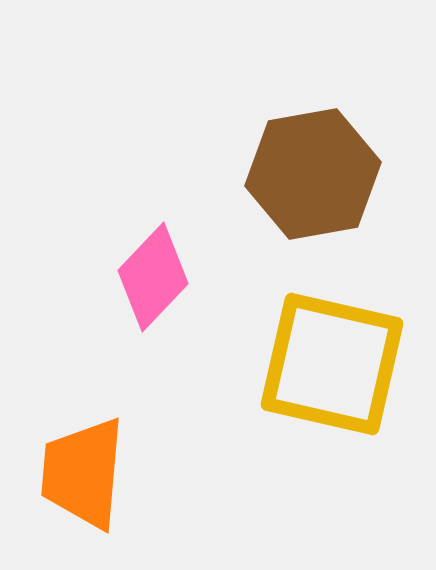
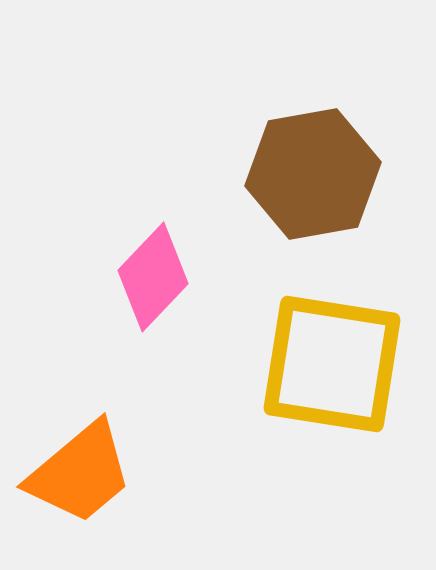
yellow square: rotated 4 degrees counterclockwise
orange trapezoid: moved 3 px left; rotated 135 degrees counterclockwise
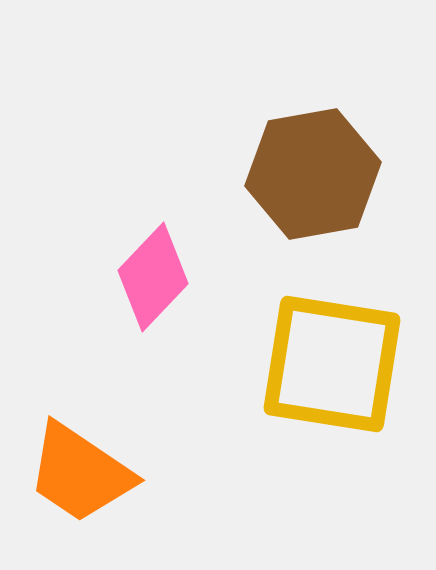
orange trapezoid: rotated 74 degrees clockwise
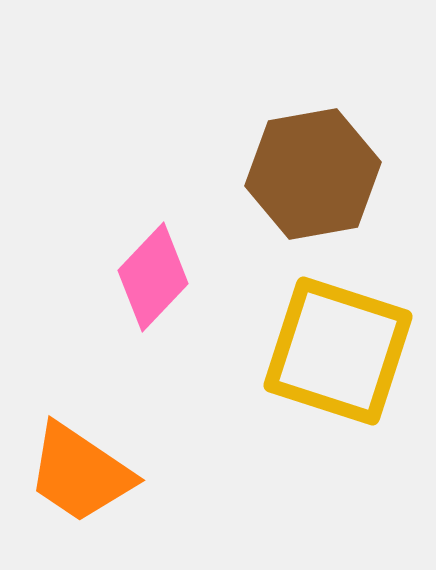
yellow square: moved 6 px right, 13 px up; rotated 9 degrees clockwise
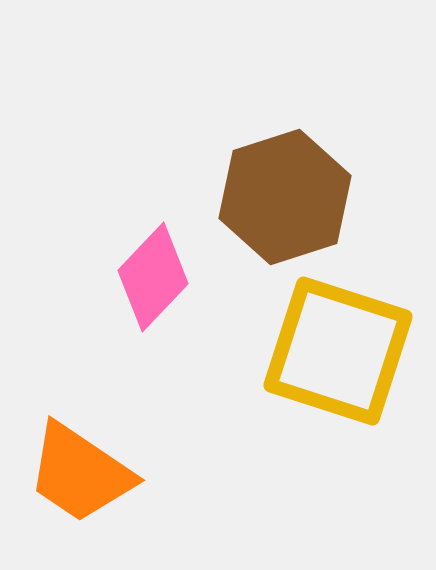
brown hexagon: moved 28 px left, 23 px down; rotated 8 degrees counterclockwise
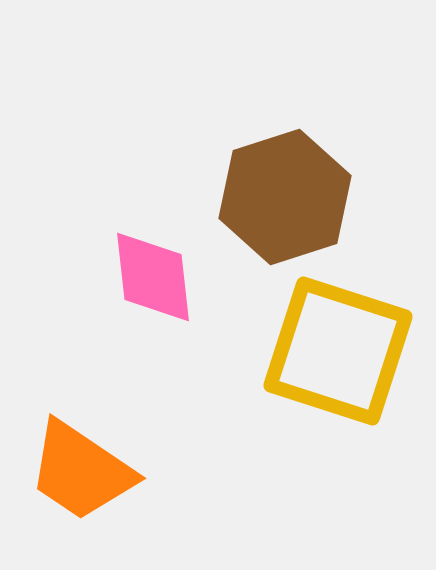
pink diamond: rotated 50 degrees counterclockwise
orange trapezoid: moved 1 px right, 2 px up
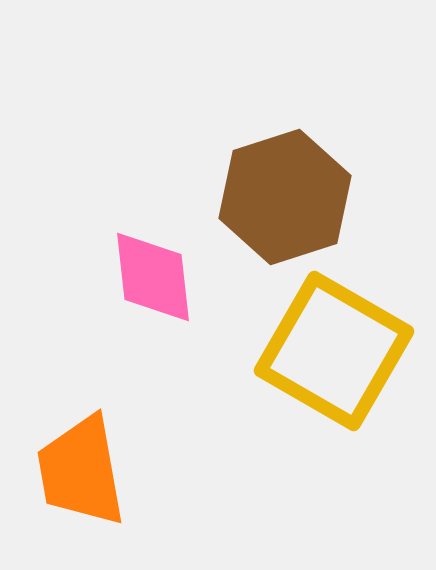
yellow square: moved 4 px left; rotated 12 degrees clockwise
orange trapezoid: rotated 46 degrees clockwise
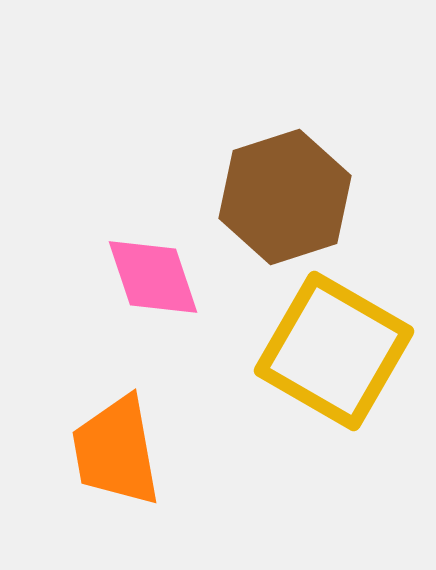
pink diamond: rotated 12 degrees counterclockwise
orange trapezoid: moved 35 px right, 20 px up
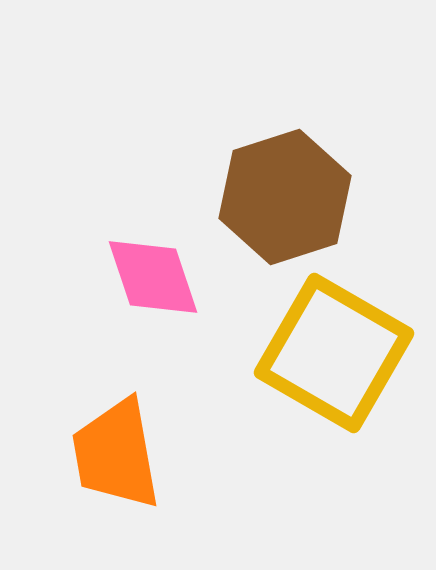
yellow square: moved 2 px down
orange trapezoid: moved 3 px down
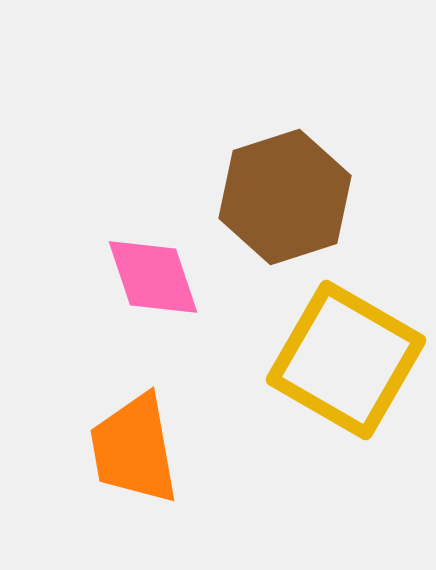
yellow square: moved 12 px right, 7 px down
orange trapezoid: moved 18 px right, 5 px up
